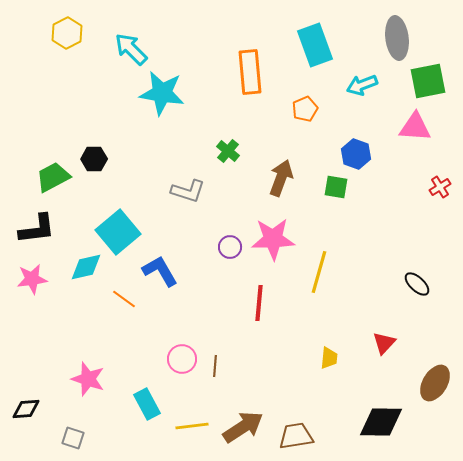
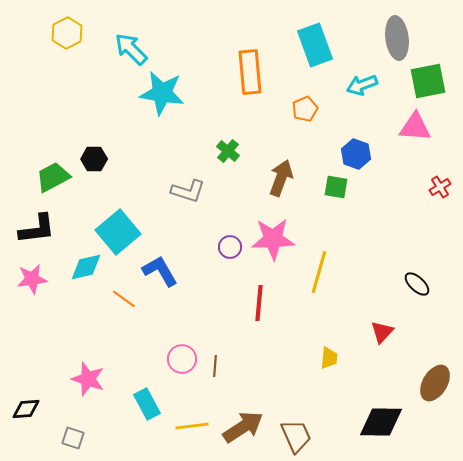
red triangle at (384, 343): moved 2 px left, 11 px up
brown trapezoid at (296, 436): rotated 75 degrees clockwise
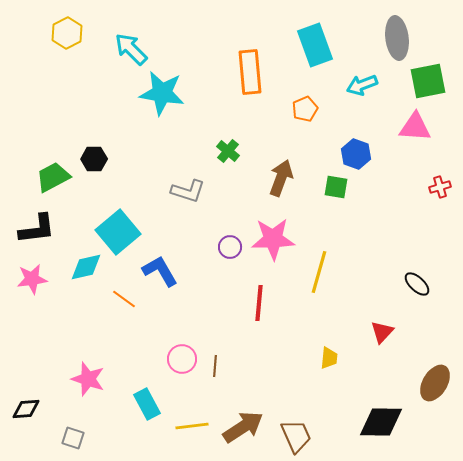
red cross at (440, 187): rotated 15 degrees clockwise
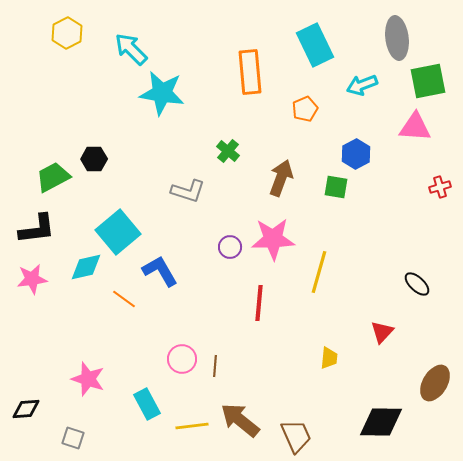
cyan rectangle at (315, 45): rotated 6 degrees counterclockwise
blue hexagon at (356, 154): rotated 12 degrees clockwise
brown arrow at (243, 427): moved 3 px left, 7 px up; rotated 108 degrees counterclockwise
